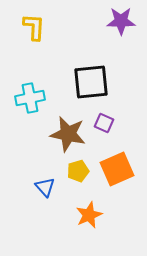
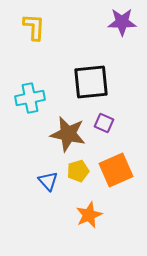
purple star: moved 1 px right, 1 px down
orange square: moved 1 px left, 1 px down
blue triangle: moved 3 px right, 6 px up
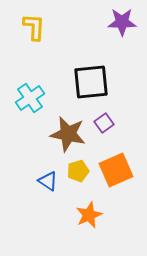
cyan cross: rotated 24 degrees counterclockwise
purple square: rotated 30 degrees clockwise
blue triangle: rotated 15 degrees counterclockwise
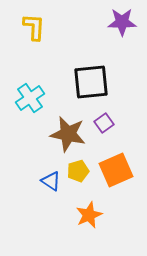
blue triangle: moved 3 px right
